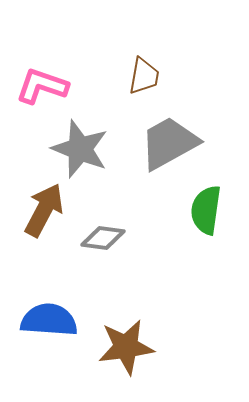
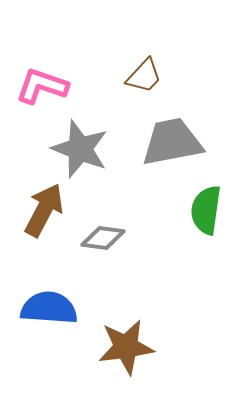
brown trapezoid: rotated 33 degrees clockwise
gray trapezoid: moved 3 px right, 1 px up; rotated 18 degrees clockwise
blue semicircle: moved 12 px up
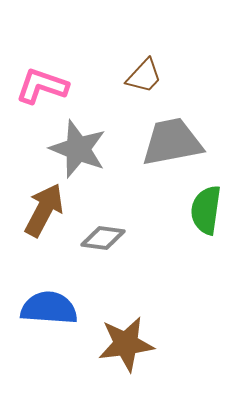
gray star: moved 2 px left
brown star: moved 3 px up
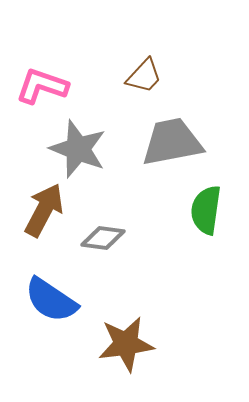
blue semicircle: moved 2 px right, 8 px up; rotated 150 degrees counterclockwise
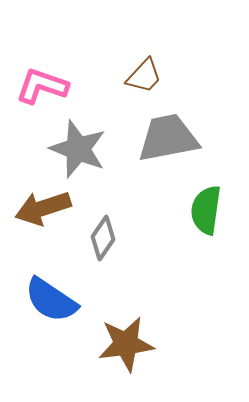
gray trapezoid: moved 4 px left, 4 px up
brown arrow: moved 1 px left, 2 px up; rotated 136 degrees counterclockwise
gray diamond: rotated 63 degrees counterclockwise
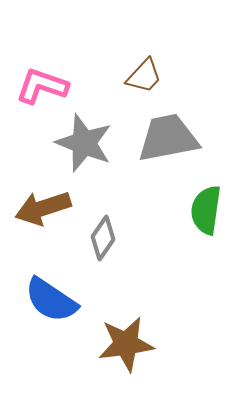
gray star: moved 6 px right, 6 px up
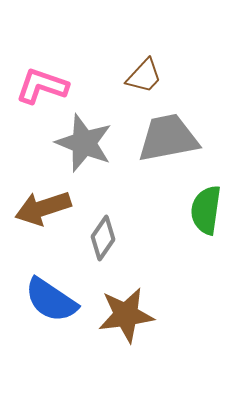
brown star: moved 29 px up
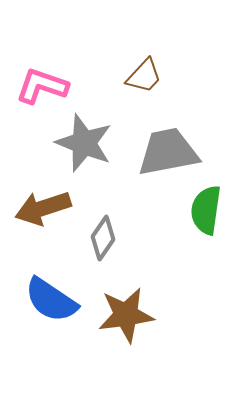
gray trapezoid: moved 14 px down
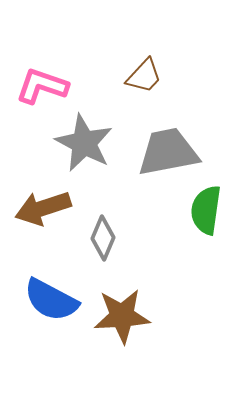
gray star: rotated 6 degrees clockwise
gray diamond: rotated 12 degrees counterclockwise
blue semicircle: rotated 6 degrees counterclockwise
brown star: moved 4 px left, 1 px down; rotated 4 degrees clockwise
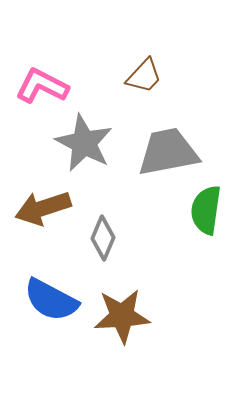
pink L-shape: rotated 8 degrees clockwise
